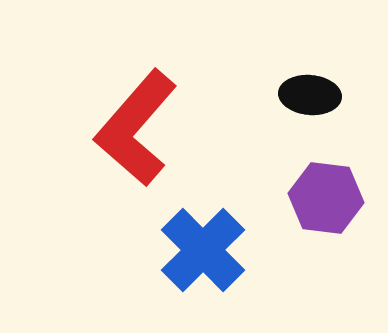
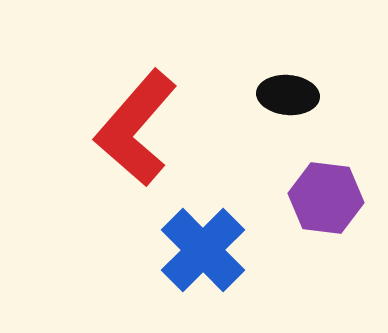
black ellipse: moved 22 px left
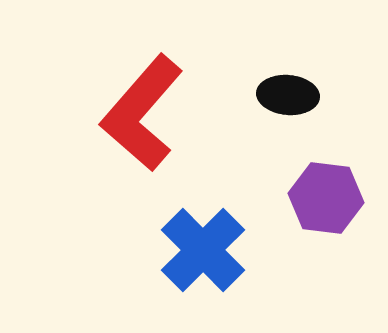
red L-shape: moved 6 px right, 15 px up
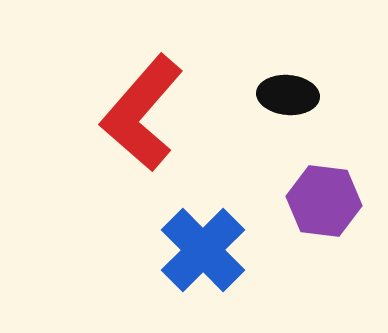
purple hexagon: moved 2 px left, 3 px down
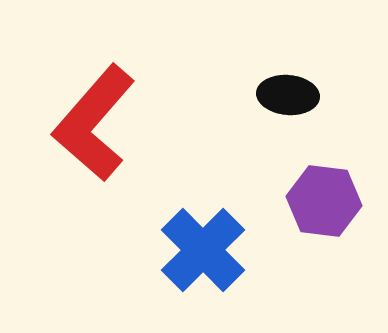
red L-shape: moved 48 px left, 10 px down
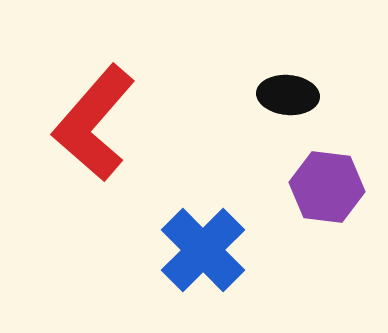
purple hexagon: moved 3 px right, 14 px up
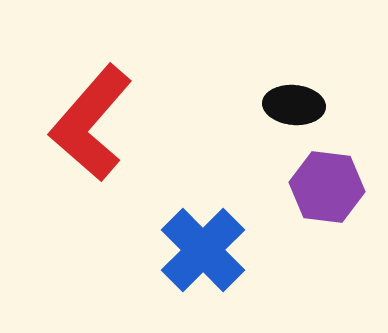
black ellipse: moved 6 px right, 10 px down
red L-shape: moved 3 px left
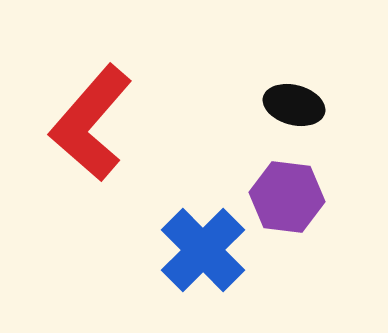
black ellipse: rotated 10 degrees clockwise
purple hexagon: moved 40 px left, 10 px down
